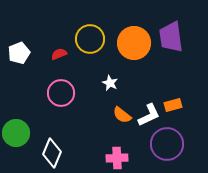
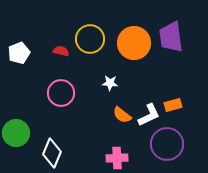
red semicircle: moved 2 px right, 3 px up; rotated 35 degrees clockwise
white star: rotated 21 degrees counterclockwise
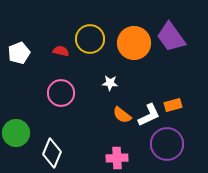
purple trapezoid: rotated 28 degrees counterclockwise
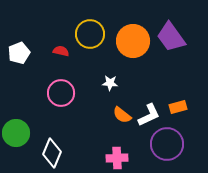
yellow circle: moved 5 px up
orange circle: moved 1 px left, 2 px up
orange rectangle: moved 5 px right, 2 px down
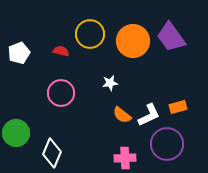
white star: rotated 14 degrees counterclockwise
pink cross: moved 8 px right
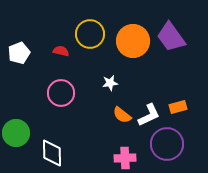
white diamond: rotated 24 degrees counterclockwise
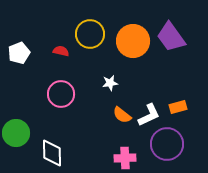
pink circle: moved 1 px down
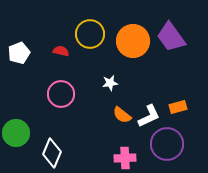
white L-shape: moved 1 px down
white diamond: rotated 24 degrees clockwise
